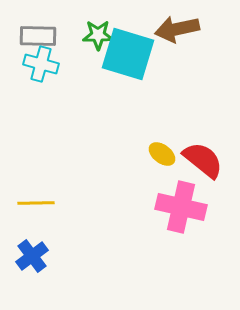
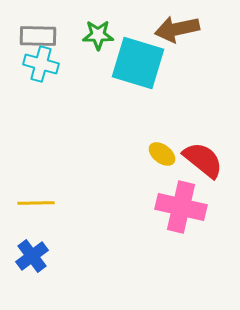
cyan square: moved 10 px right, 9 px down
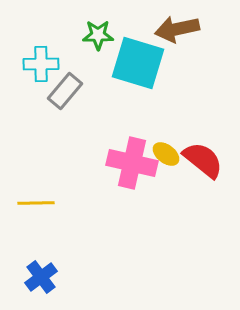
gray rectangle: moved 27 px right, 55 px down; rotated 51 degrees counterclockwise
cyan cross: rotated 16 degrees counterclockwise
yellow ellipse: moved 4 px right
pink cross: moved 49 px left, 44 px up
blue cross: moved 9 px right, 21 px down
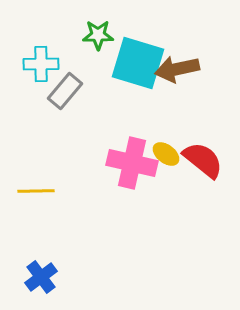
brown arrow: moved 40 px down
yellow line: moved 12 px up
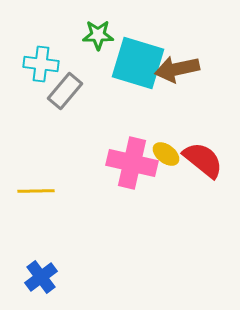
cyan cross: rotated 8 degrees clockwise
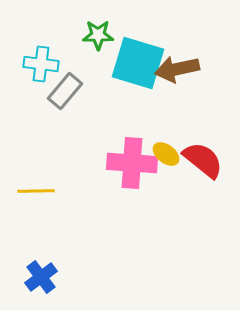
pink cross: rotated 9 degrees counterclockwise
